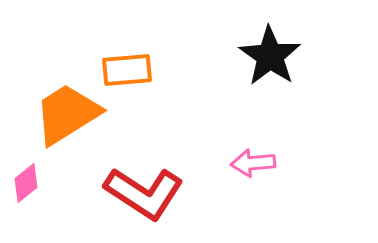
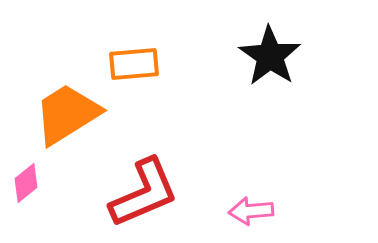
orange rectangle: moved 7 px right, 6 px up
pink arrow: moved 2 px left, 48 px down
red L-shape: rotated 56 degrees counterclockwise
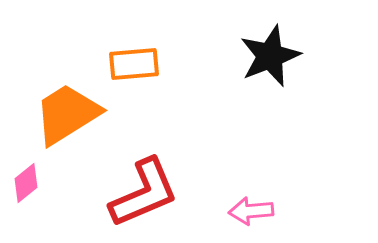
black star: rotated 16 degrees clockwise
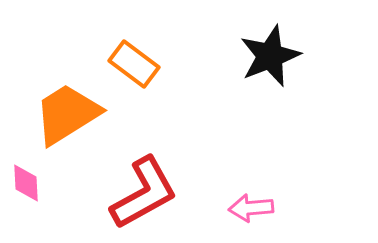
orange rectangle: rotated 42 degrees clockwise
pink diamond: rotated 54 degrees counterclockwise
red L-shape: rotated 6 degrees counterclockwise
pink arrow: moved 3 px up
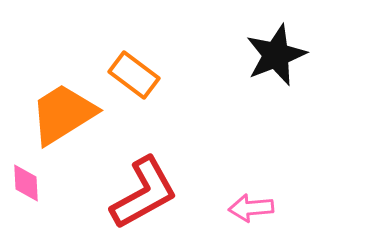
black star: moved 6 px right, 1 px up
orange rectangle: moved 11 px down
orange trapezoid: moved 4 px left
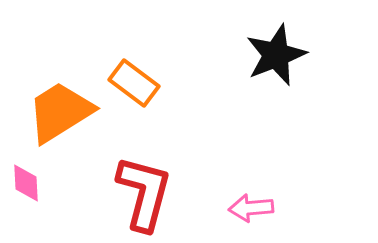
orange rectangle: moved 8 px down
orange trapezoid: moved 3 px left, 2 px up
red L-shape: rotated 46 degrees counterclockwise
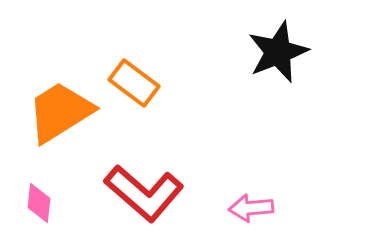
black star: moved 2 px right, 3 px up
pink diamond: moved 13 px right, 20 px down; rotated 9 degrees clockwise
red L-shape: rotated 116 degrees clockwise
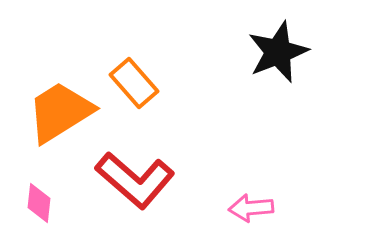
orange rectangle: rotated 12 degrees clockwise
red L-shape: moved 9 px left, 13 px up
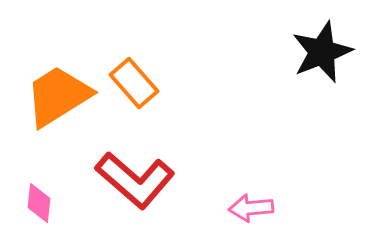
black star: moved 44 px right
orange trapezoid: moved 2 px left, 16 px up
